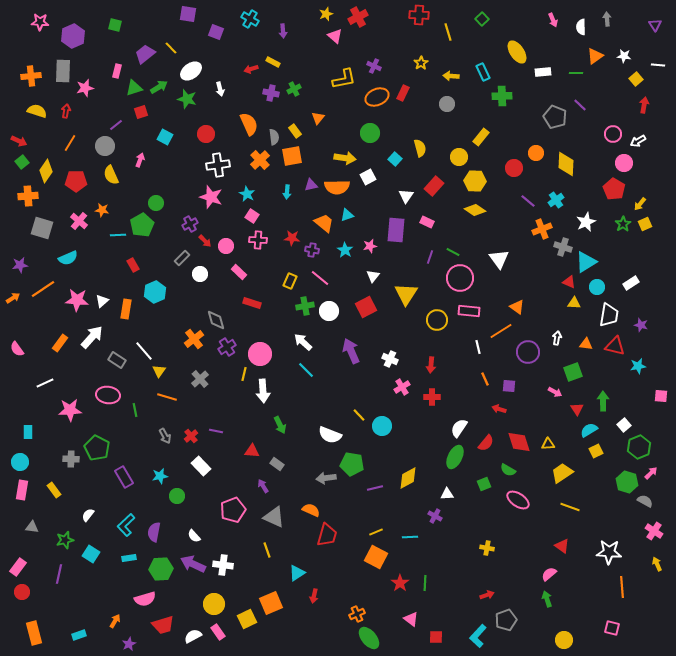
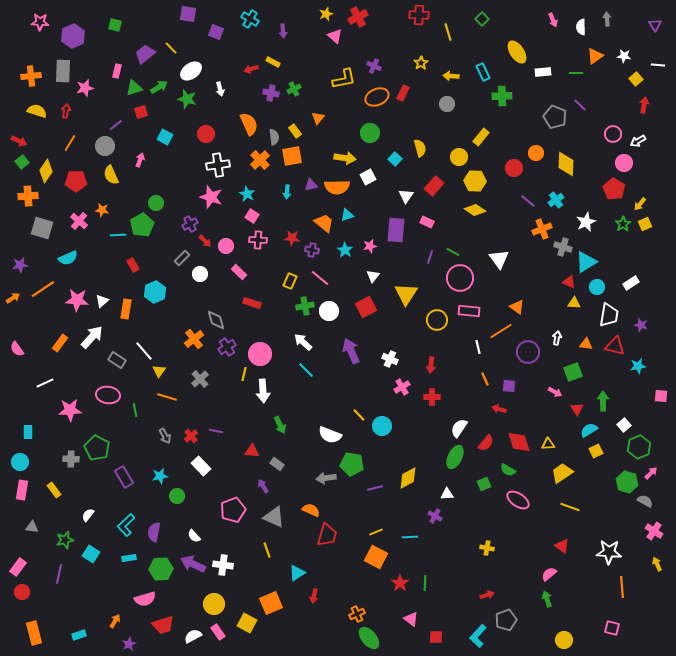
yellow square at (247, 619): moved 4 px down; rotated 36 degrees counterclockwise
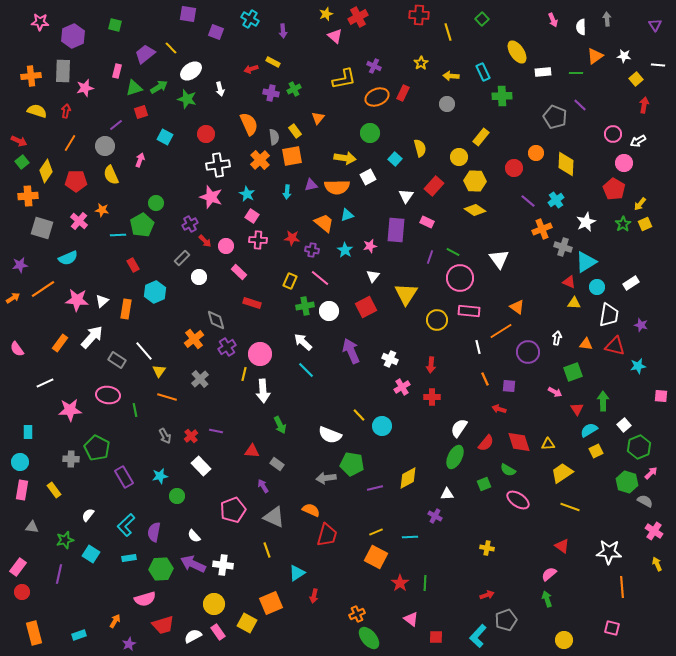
white circle at (200, 274): moved 1 px left, 3 px down
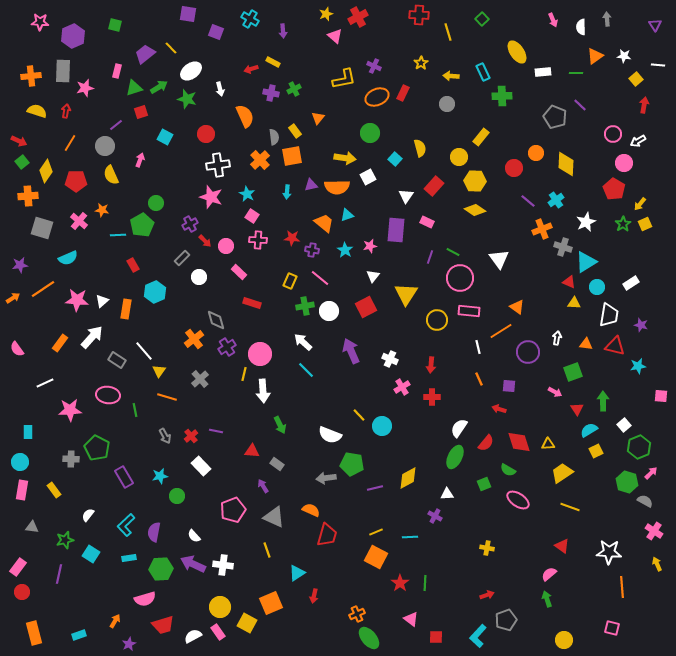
orange semicircle at (249, 124): moved 4 px left, 8 px up
orange line at (485, 379): moved 6 px left
yellow circle at (214, 604): moved 6 px right, 3 px down
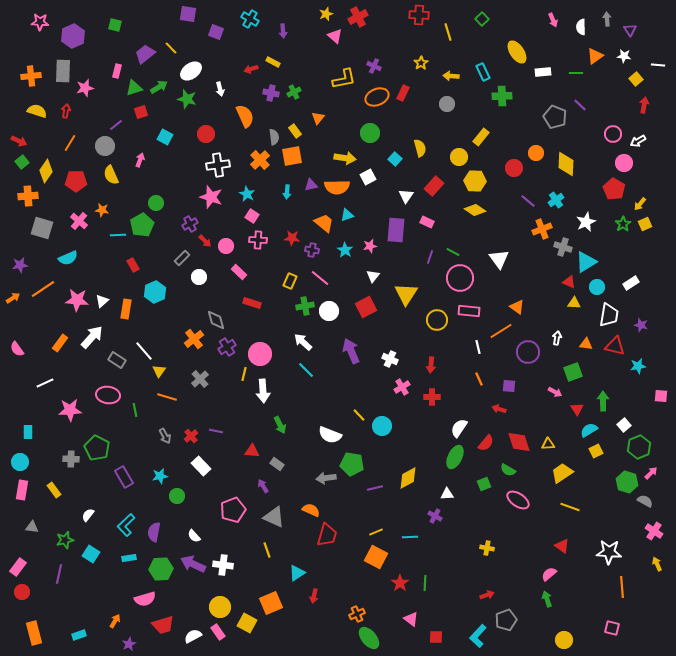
purple triangle at (655, 25): moved 25 px left, 5 px down
green cross at (294, 89): moved 3 px down
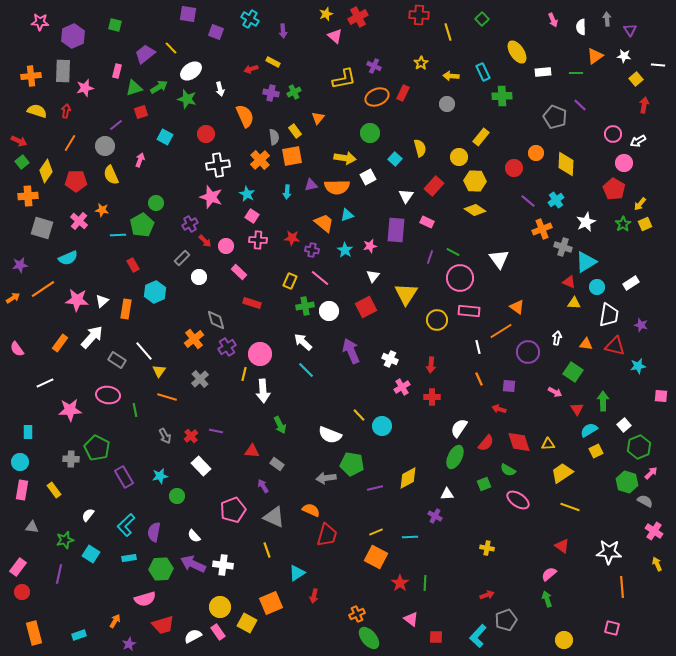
green square at (573, 372): rotated 36 degrees counterclockwise
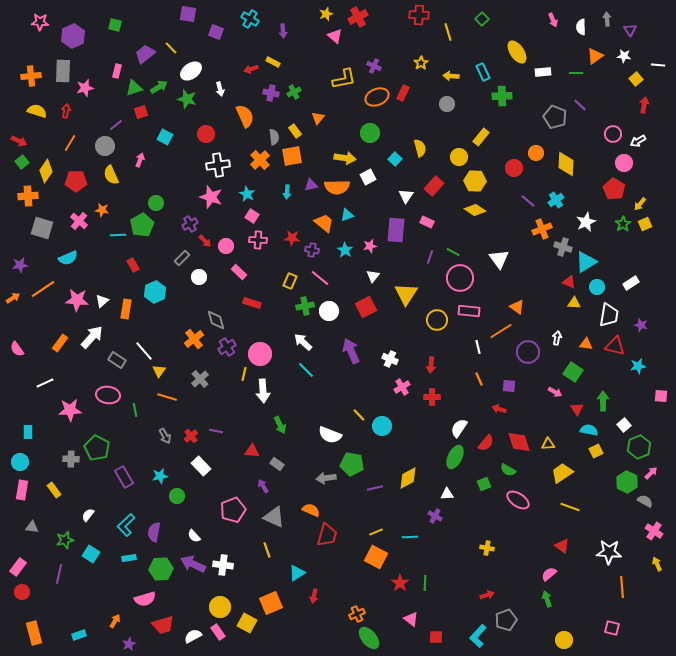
cyan semicircle at (589, 430): rotated 42 degrees clockwise
green hexagon at (627, 482): rotated 10 degrees clockwise
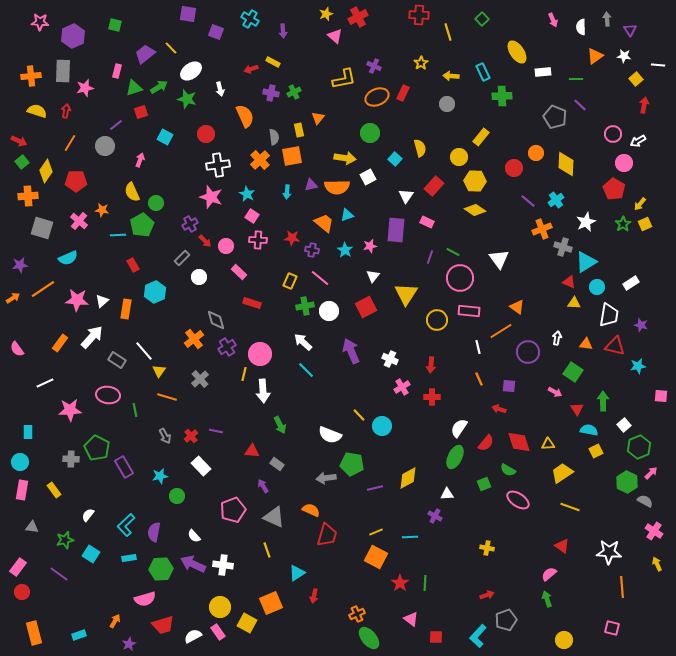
green line at (576, 73): moved 6 px down
yellow rectangle at (295, 131): moved 4 px right, 1 px up; rotated 24 degrees clockwise
yellow semicircle at (111, 175): moved 21 px right, 17 px down
purple rectangle at (124, 477): moved 10 px up
purple line at (59, 574): rotated 66 degrees counterclockwise
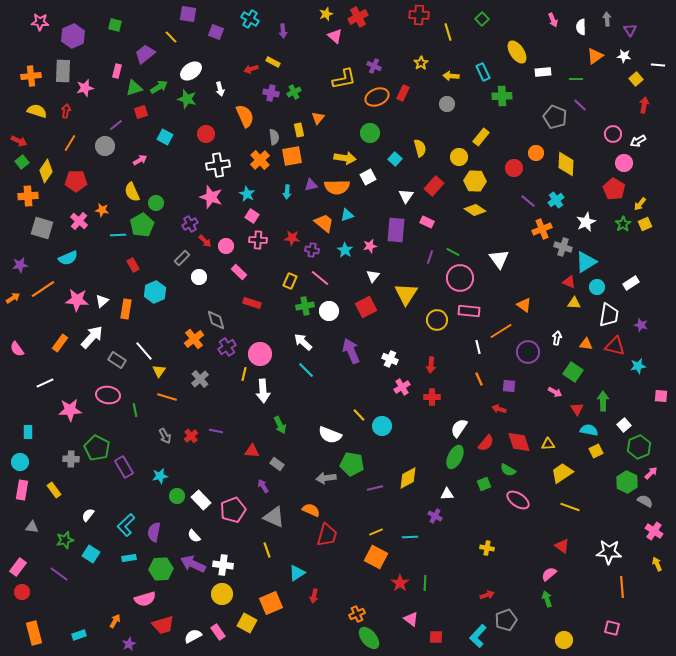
yellow line at (171, 48): moved 11 px up
pink arrow at (140, 160): rotated 40 degrees clockwise
orange triangle at (517, 307): moved 7 px right, 2 px up
white rectangle at (201, 466): moved 34 px down
yellow circle at (220, 607): moved 2 px right, 13 px up
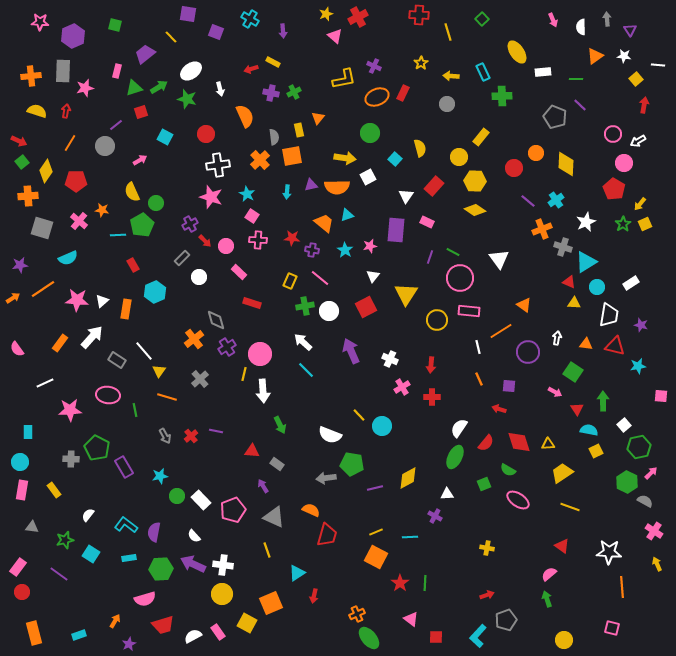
green hexagon at (639, 447): rotated 10 degrees clockwise
cyan L-shape at (126, 525): rotated 80 degrees clockwise
